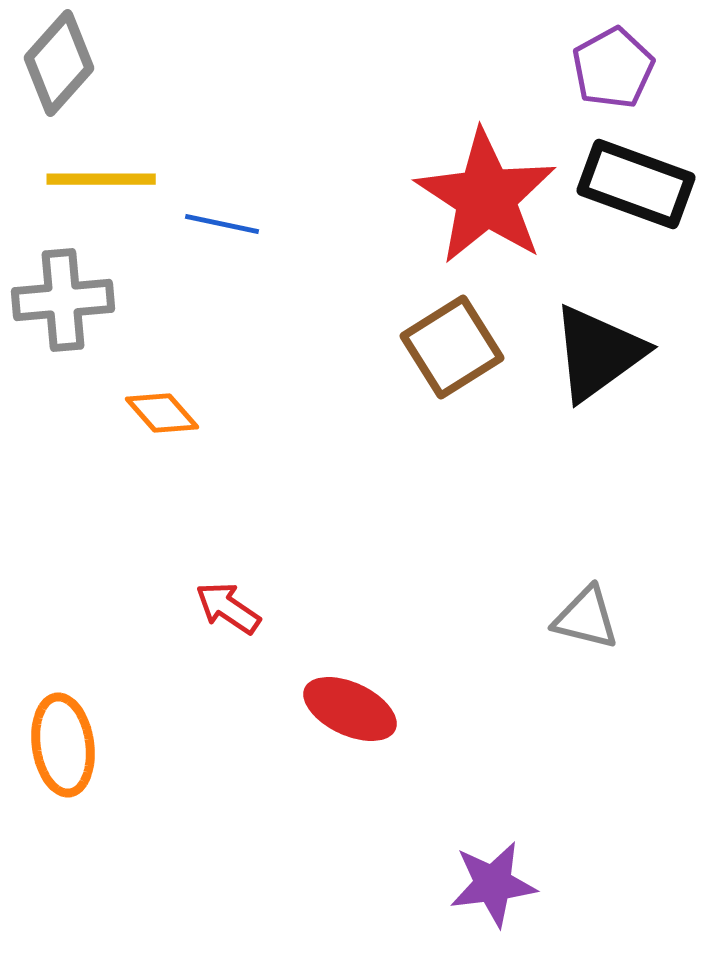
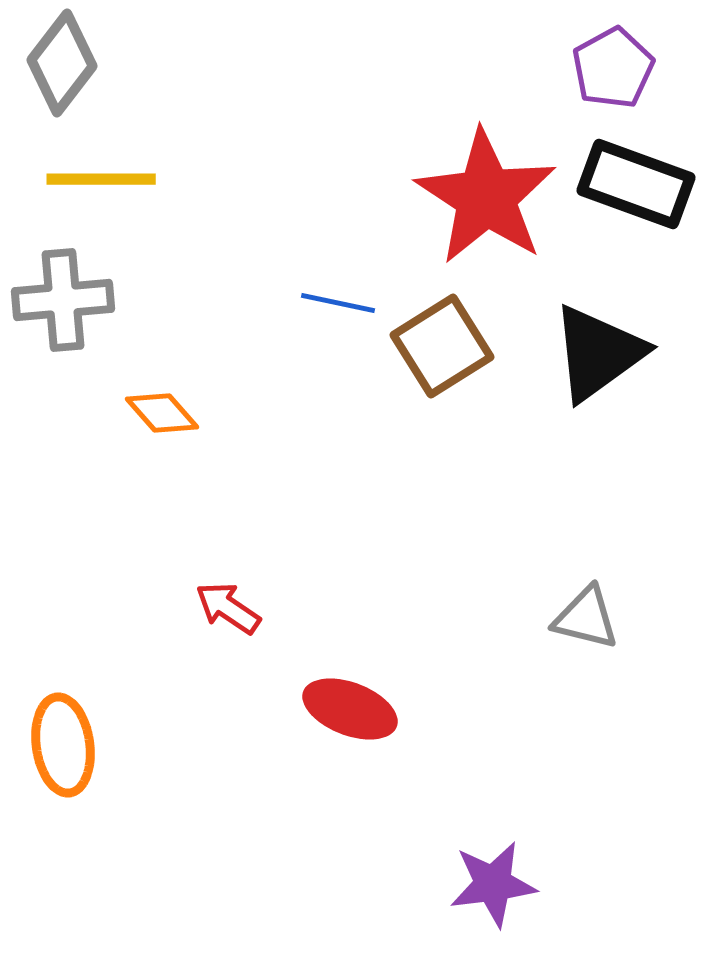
gray diamond: moved 3 px right; rotated 4 degrees counterclockwise
blue line: moved 116 px right, 79 px down
brown square: moved 10 px left, 1 px up
red ellipse: rotated 4 degrees counterclockwise
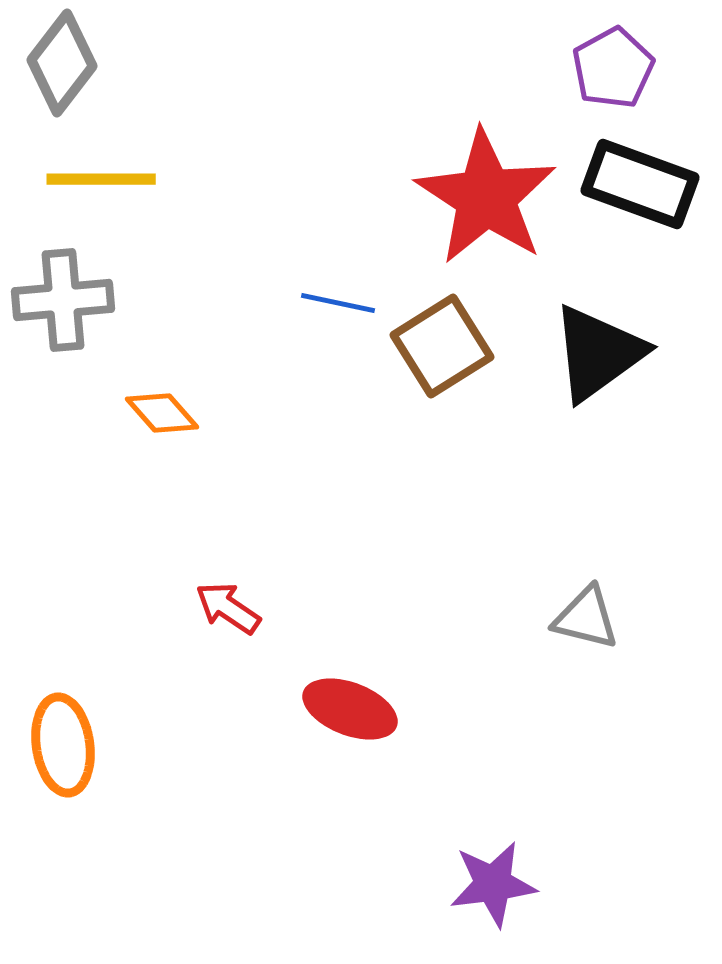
black rectangle: moved 4 px right
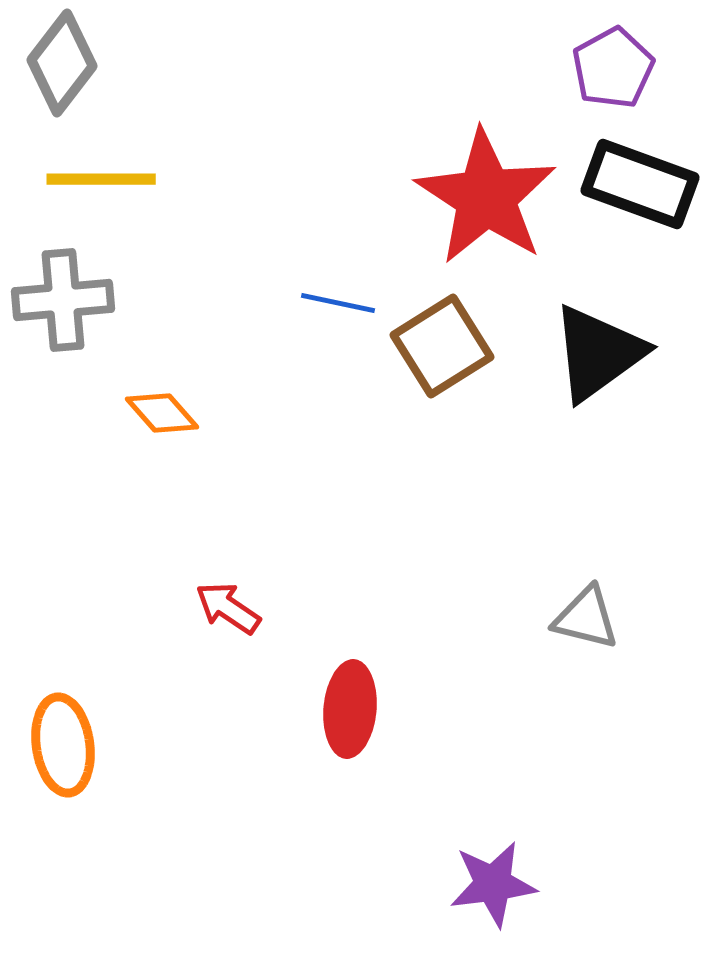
red ellipse: rotated 74 degrees clockwise
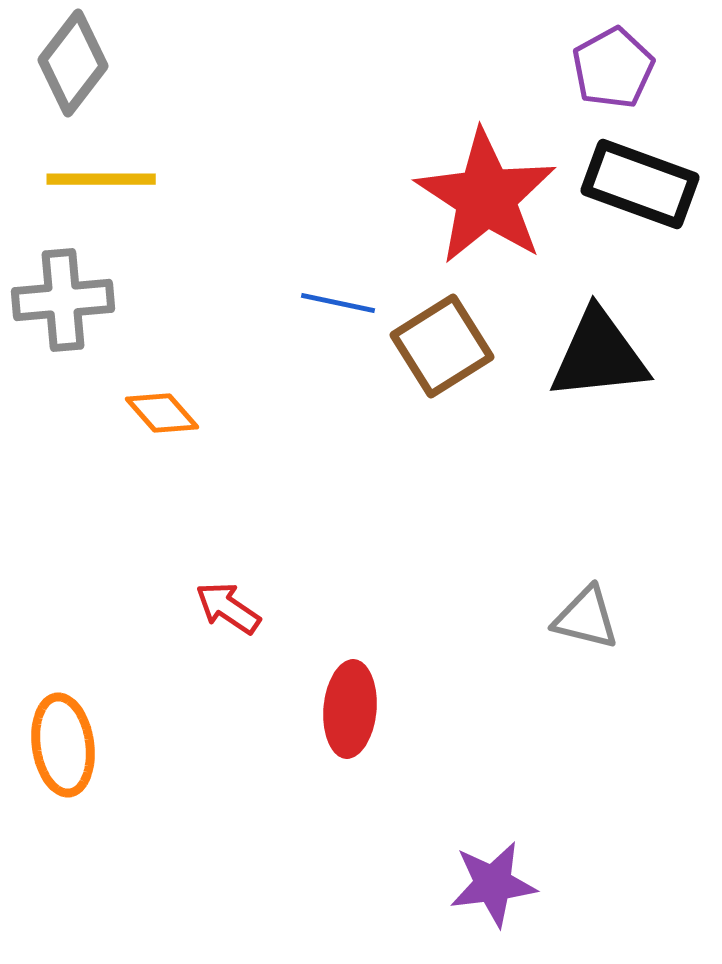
gray diamond: moved 11 px right
black triangle: moved 1 px right, 2 px down; rotated 30 degrees clockwise
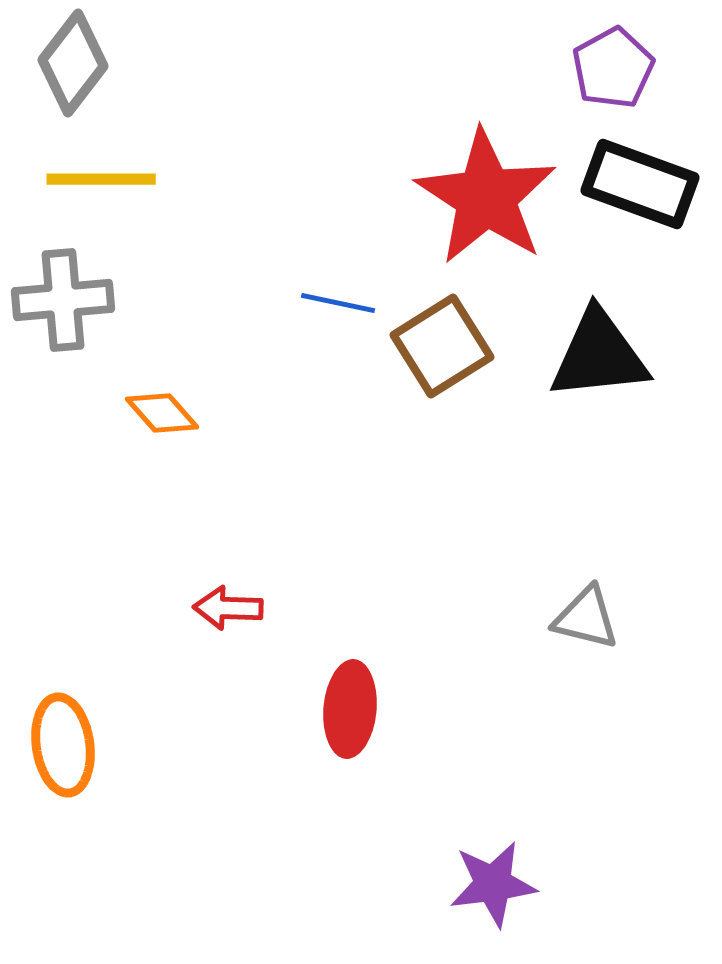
red arrow: rotated 32 degrees counterclockwise
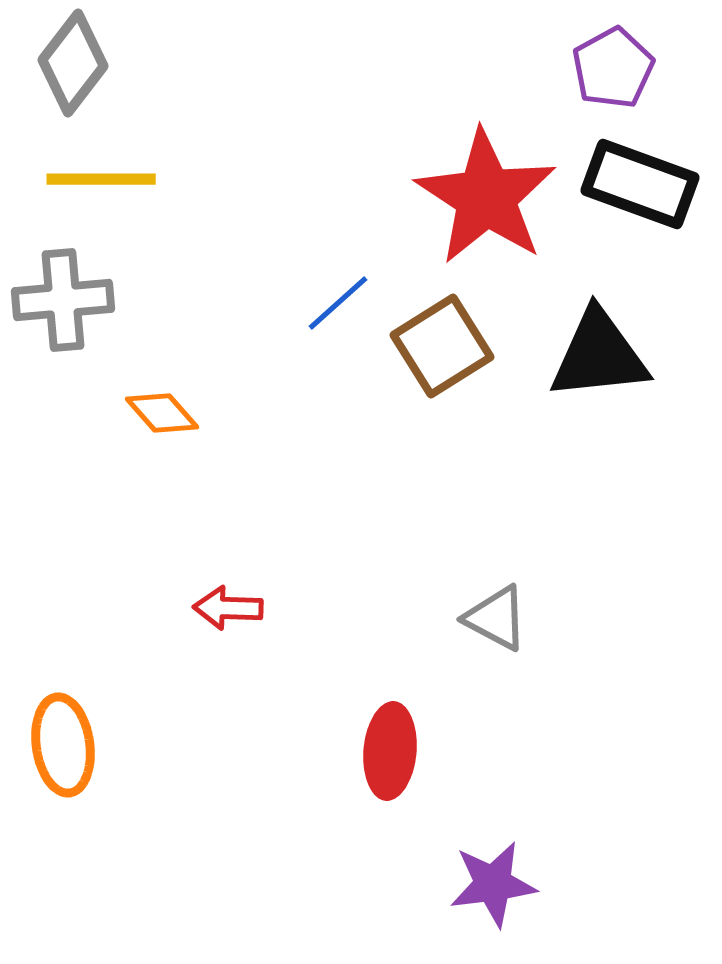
blue line: rotated 54 degrees counterclockwise
gray triangle: moved 90 px left; rotated 14 degrees clockwise
red ellipse: moved 40 px right, 42 px down
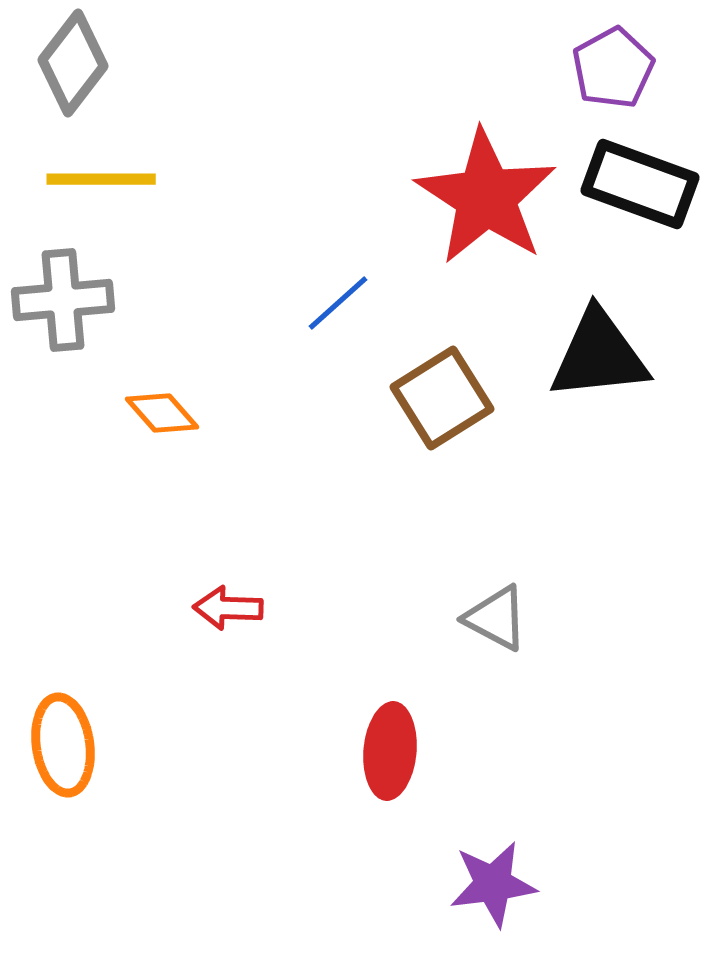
brown square: moved 52 px down
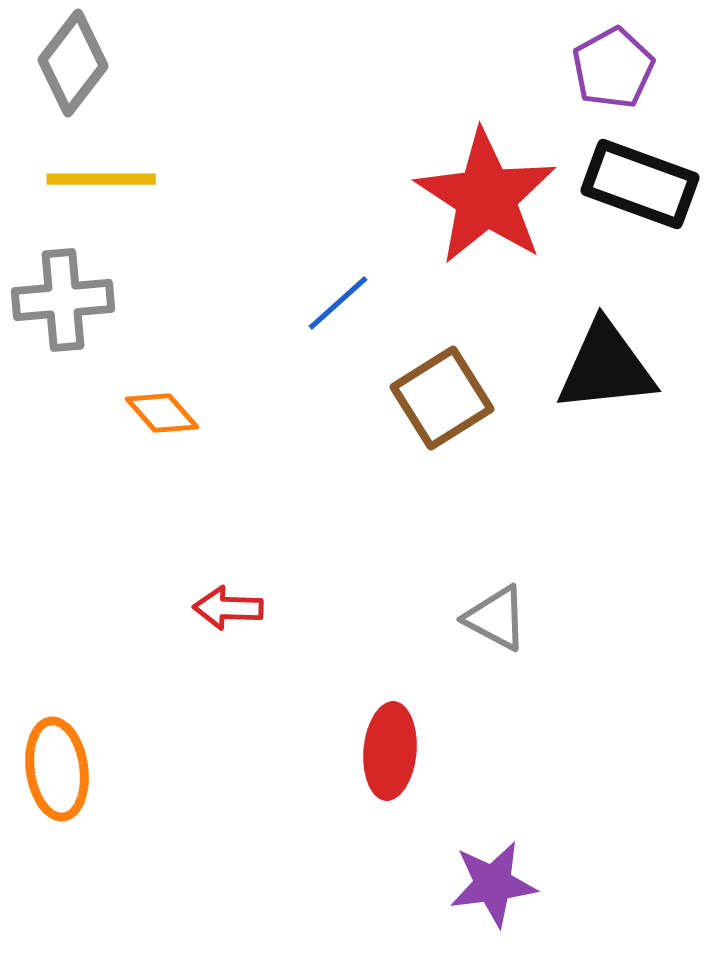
black triangle: moved 7 px right, 12 px down
orange ellipse: moved 6 px left, 24 px down
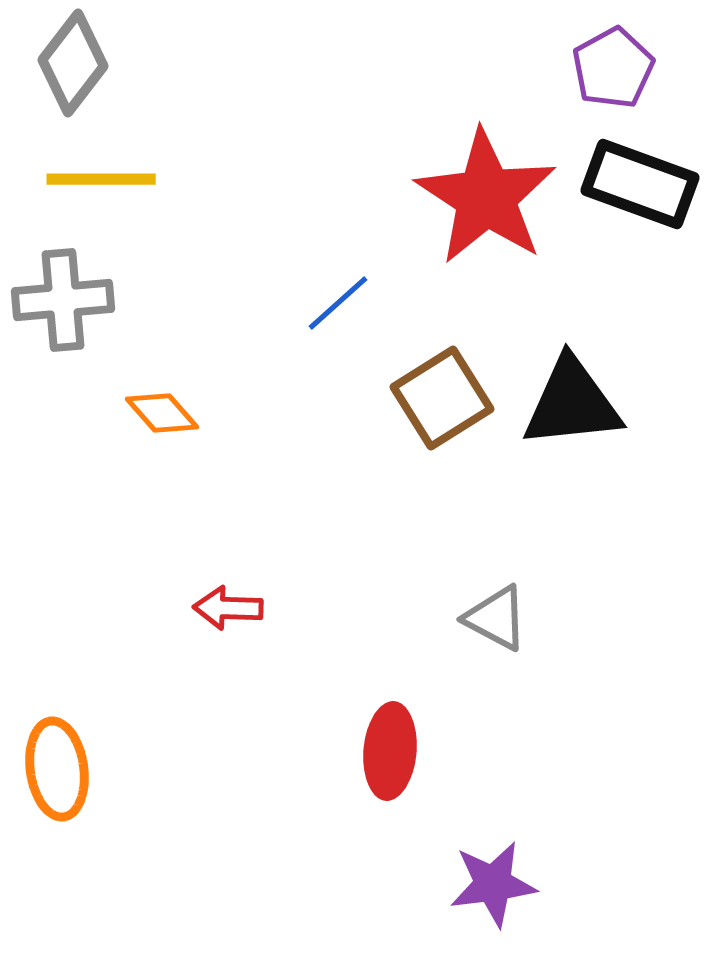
black triangle: moved 34 px left, 36 px down
